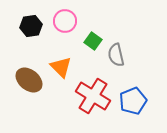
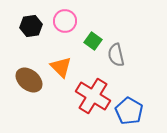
blue pentagon: moved 4 px left, 10 px down; rotated 20 degrees counterclockwise
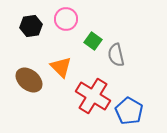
pink circle: moved 1 px right, 2 px up
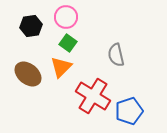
pink circle: moved 2 px up
green square: moved 25 px left, 2 px down
orange triangle: rotated 30 degrees clockwise
brown ellipse: moved 1 px left, 6 px up
blue pentagon: rotated 24 degrees clockwise
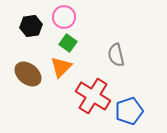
pink circle: moved 2 px left
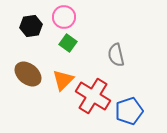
orange triangle: moved 2 px right, 13 px down
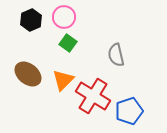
black hexagon: moved 6 px up; rotated 15 degrees counterclockwise
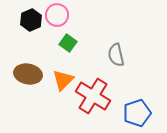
pink circle: moved 7 px left, 2 px up
brown ellipse: rotated 28 degrees counterclockwise
blue pentagon: moved 8 px right, 2 px down
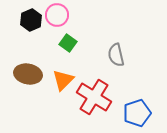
red cross: moved 1 px right, 1 px down
